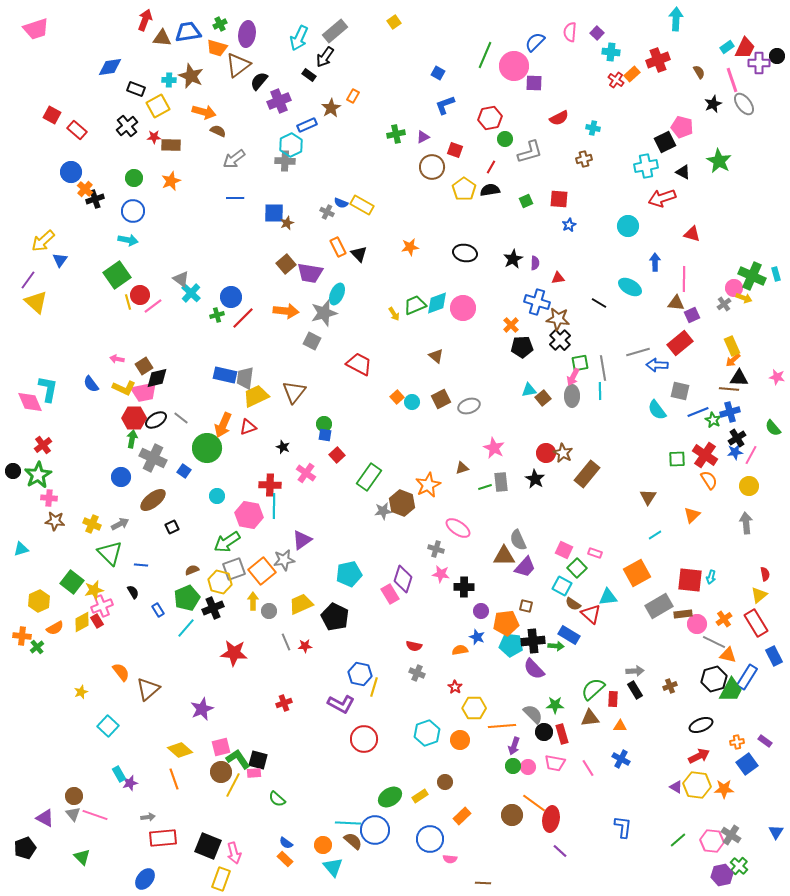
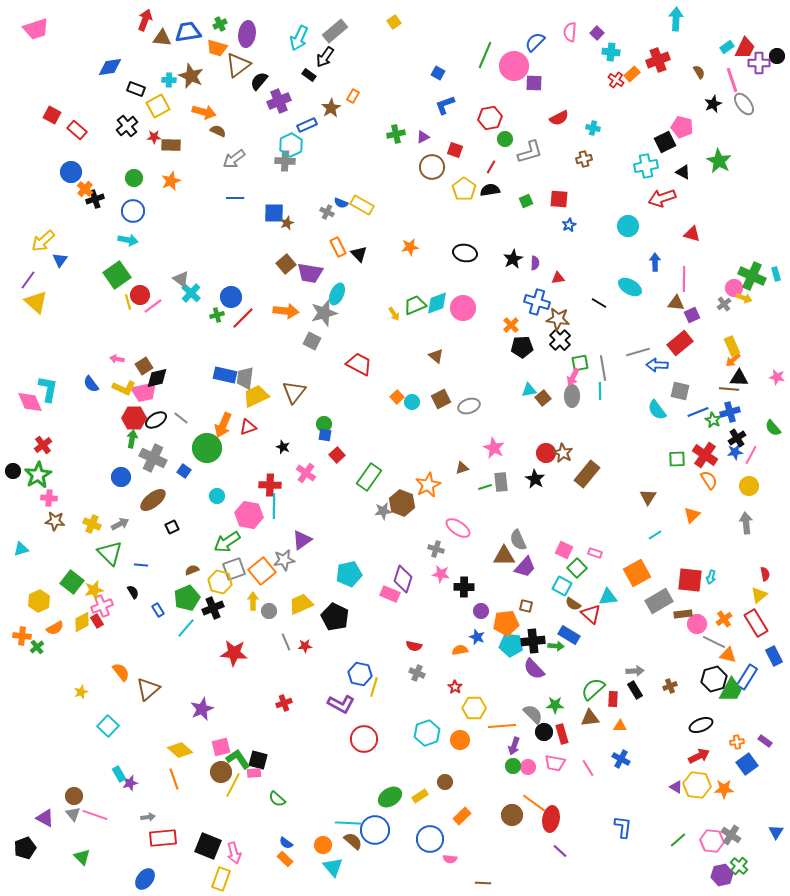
pink rectangle at (390, 594): rotated 36 degrees counterclockwise
gray rectangle at (659, 606): moved 5 px up
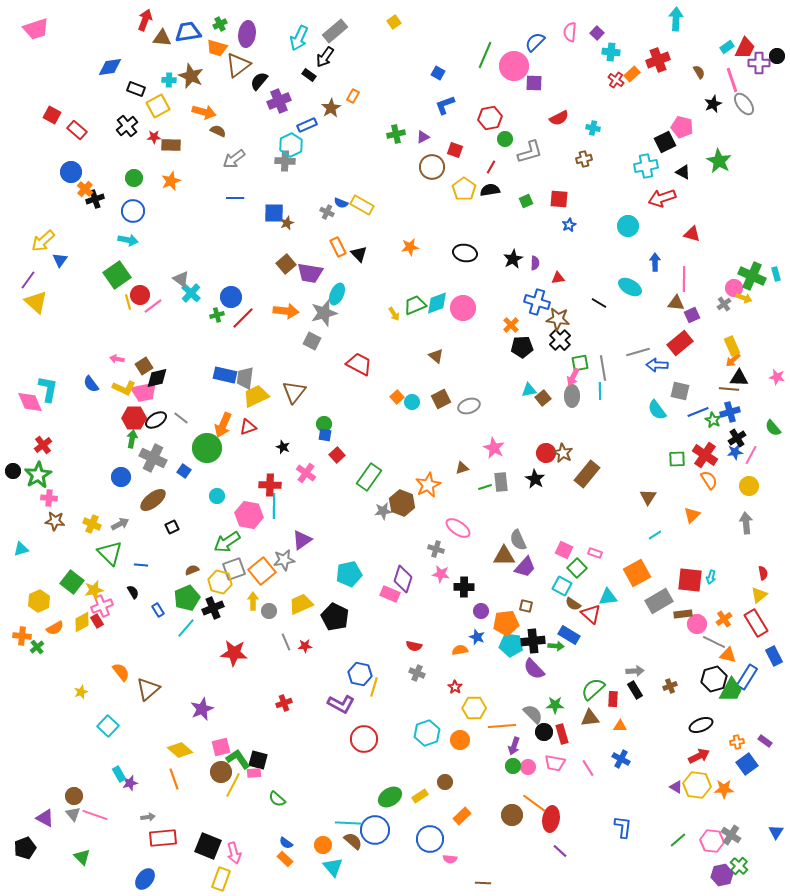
red semicircle at (765, 574): moved 2 px left, 1 px up
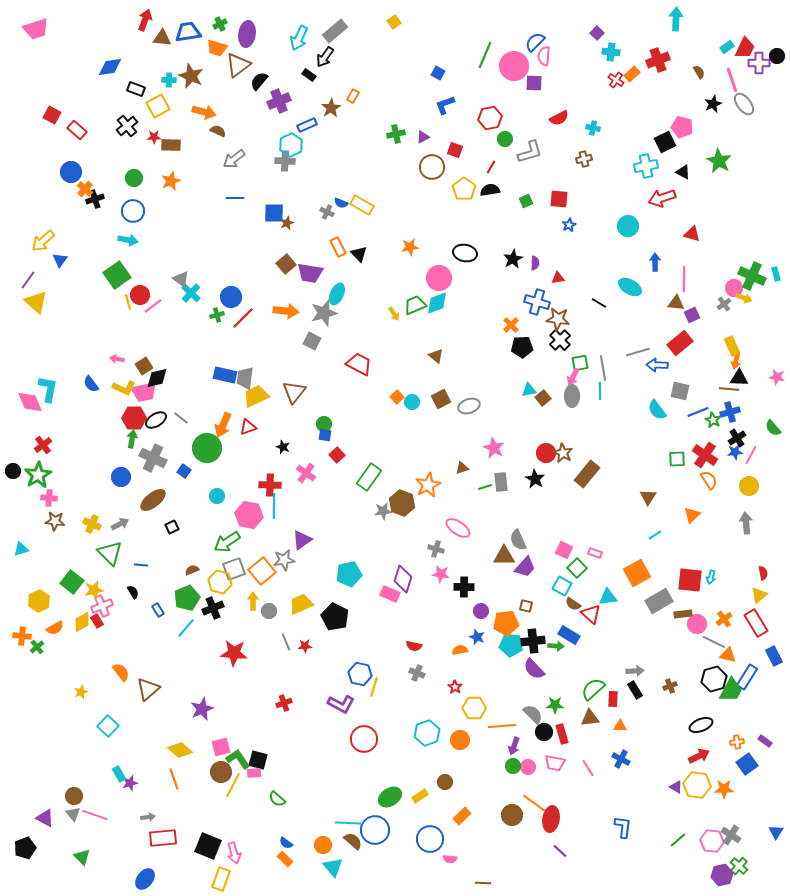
pink semicircle at (570, 32): moved 26 px left, 24 px down
pink circle at (463, 308): moved 24 px left, 30 px up
orange arrow at (733, 360): moved 3 px right, 1 px down; rotated 35 degrees counterclockwise
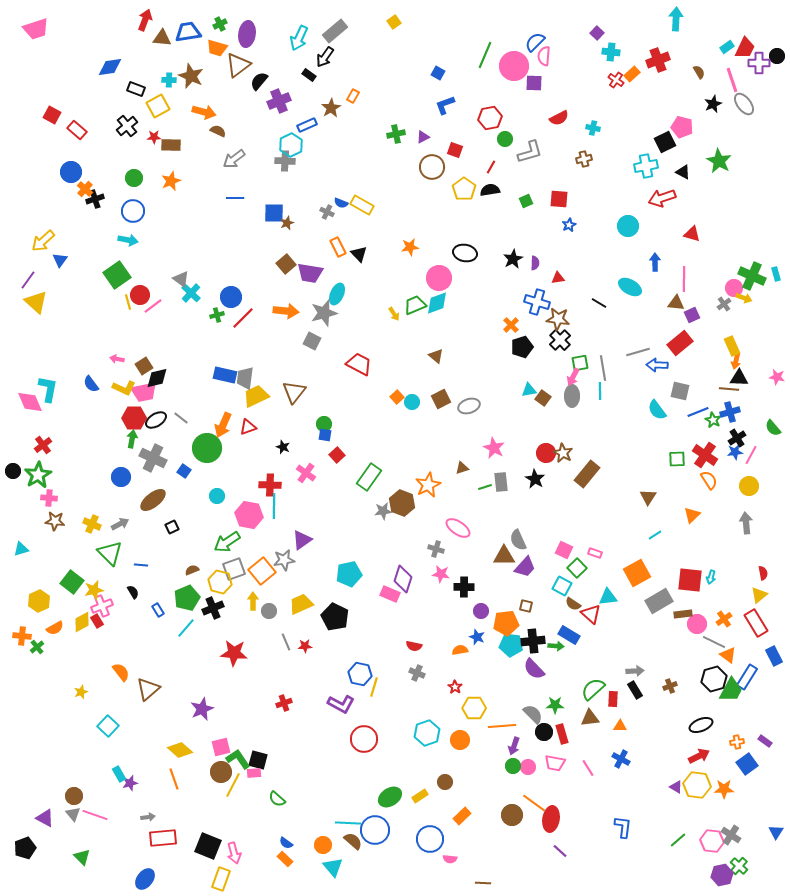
black pentagon at (522, 347): rotated 15 degrees counterclockwise
brown square at (543, 398): rotated 14 degrees counterclockwise
orange triangle at (728, 655): rotated 24 degrees clockwise
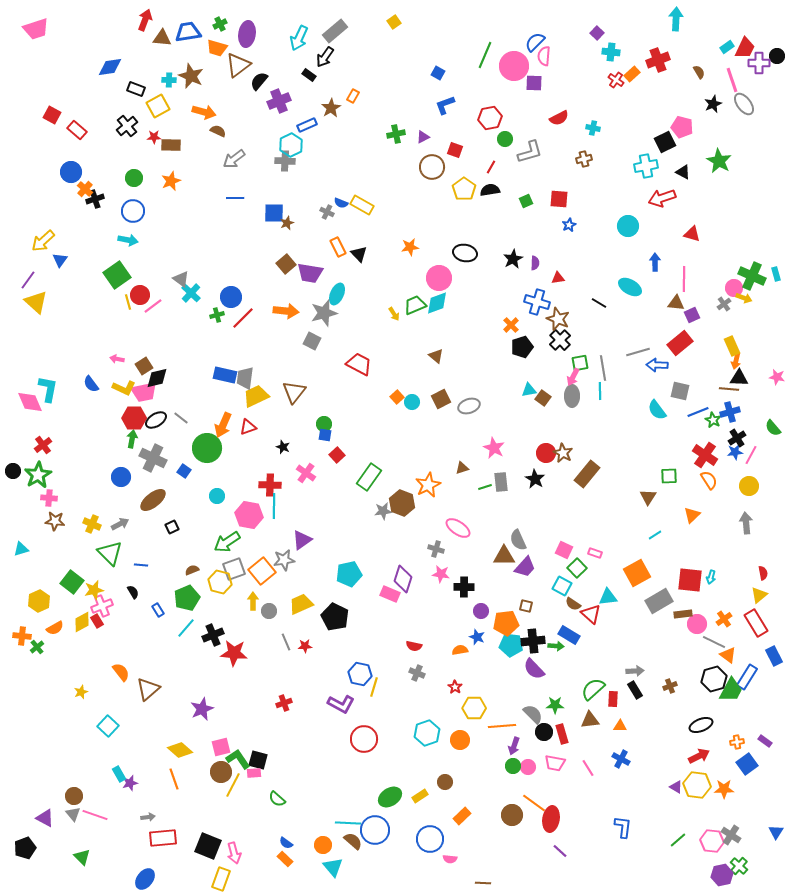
brown star at (558, 319): rotated 15 degrees clockwise
green square at (677, 459): moved 8 px left, 17 px down
black cross at (213, 608): moved 27 px down
brown triangle at (590, 718): moved 2 px down
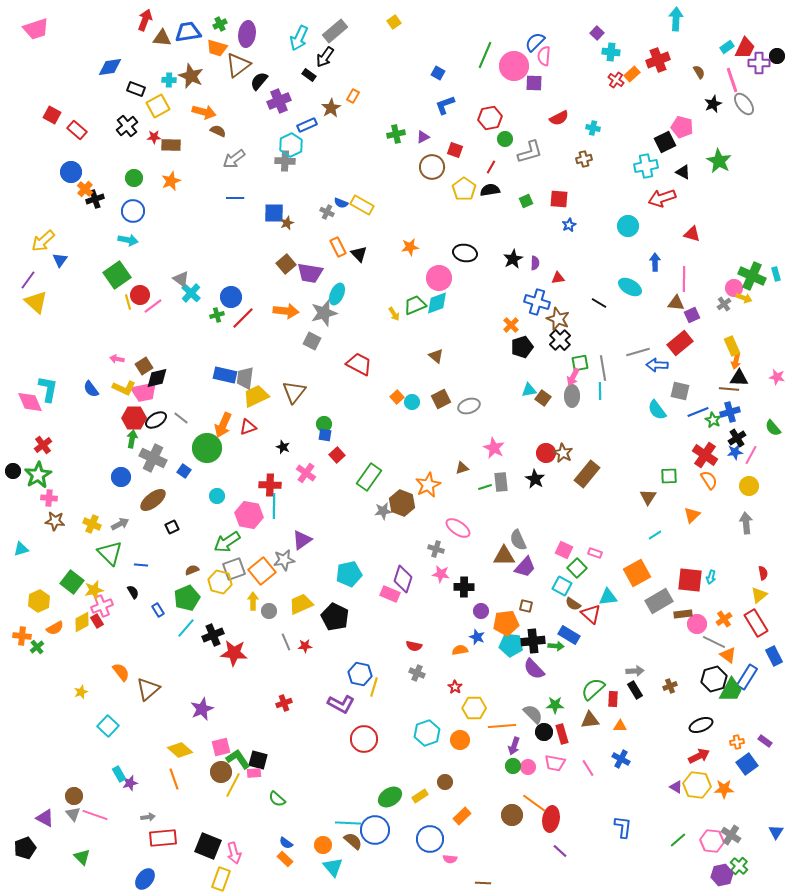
blue semicircle at (91, 384): moved 5 px down
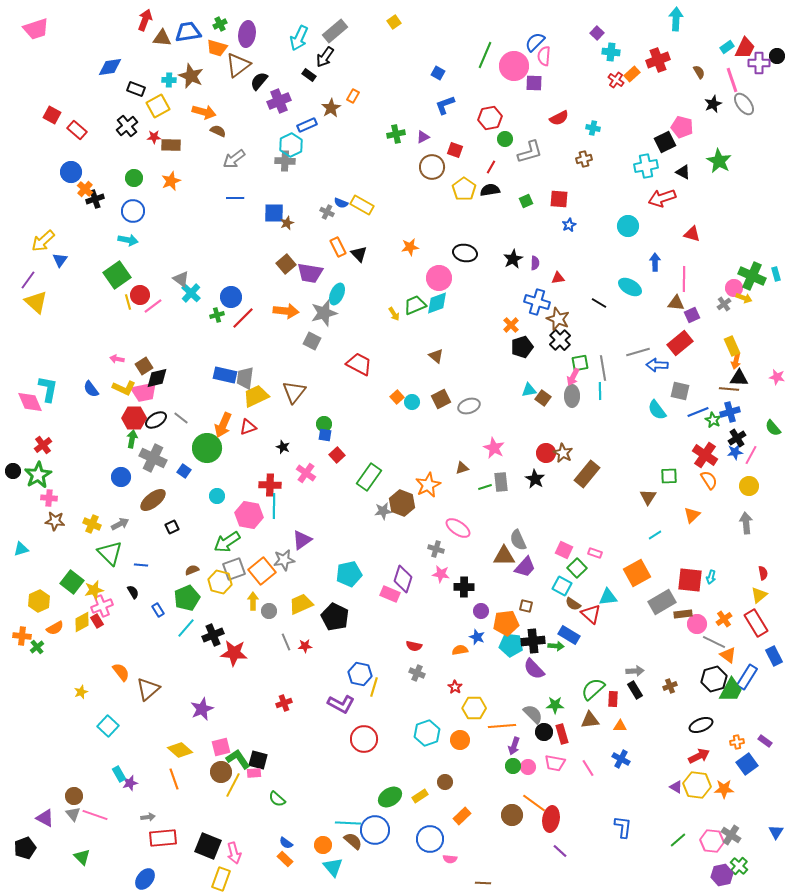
gray rectangle at (659, 601): moved 3 px right, 1 px down
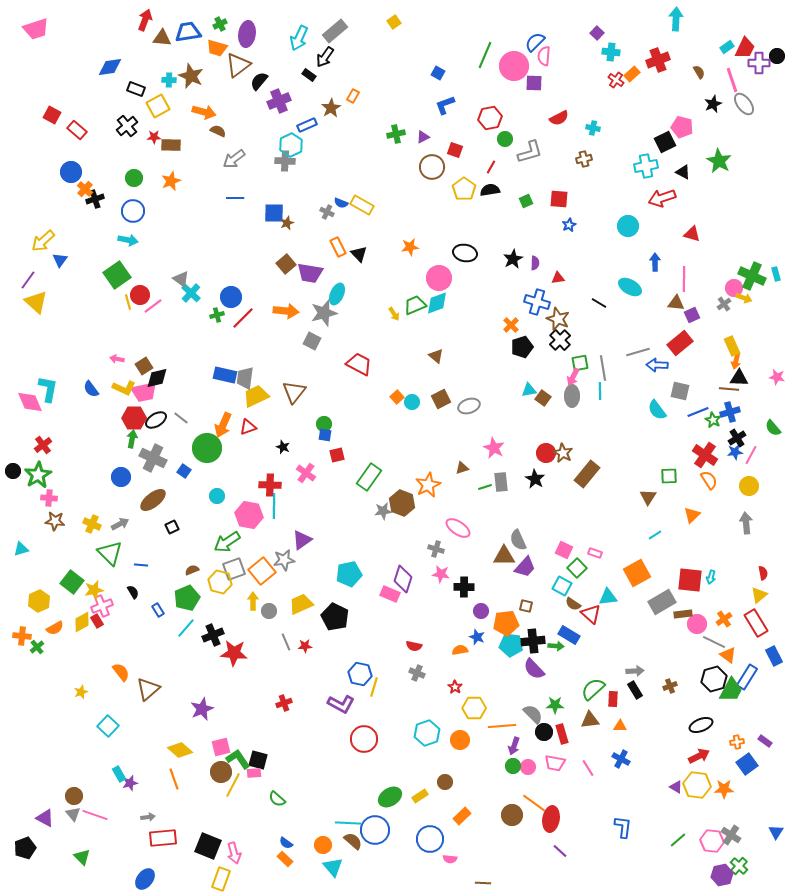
red square at (337, 455): rotated 28 degrees clockwise
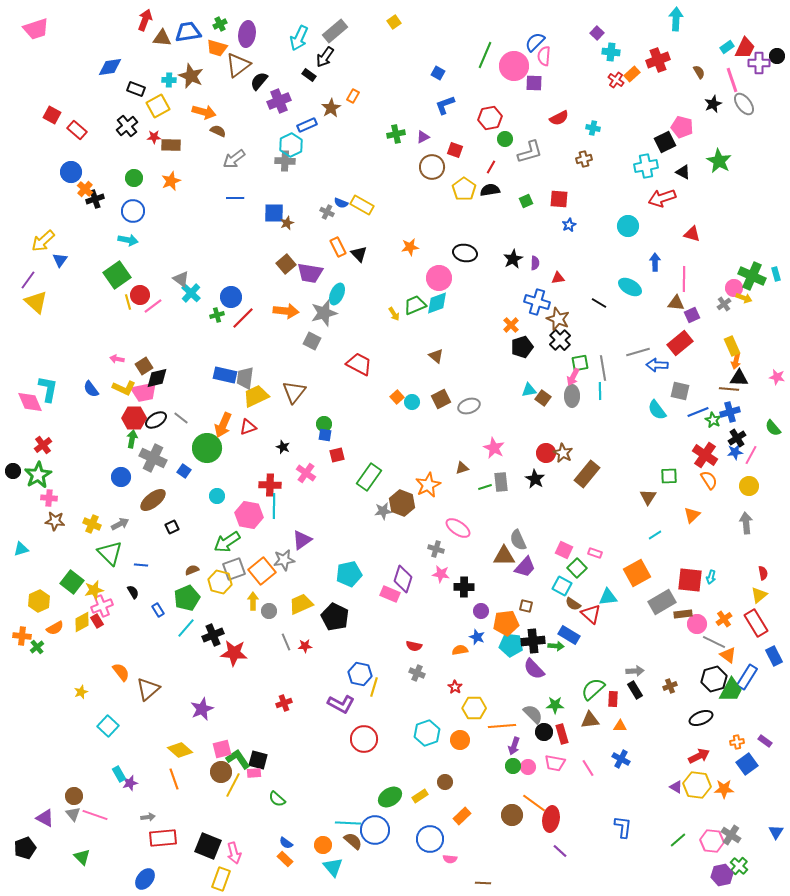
black ellipse at (701, 725): moved 7 px up
pink square at (221, 747): moved 1 px right, 2 px down
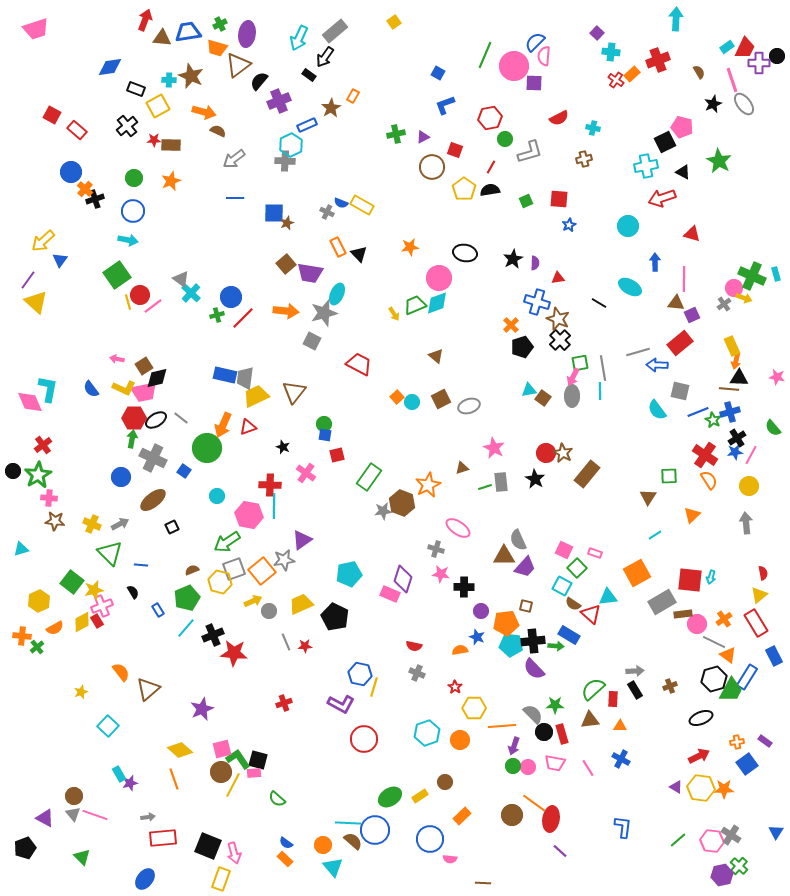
red star at (154, 137): moved 3 px down
yellow arrow at (253, 601): rotated 66 degrees clockwise
yellow hexagon at (697, 785): moved 4 px right, 3 px down
